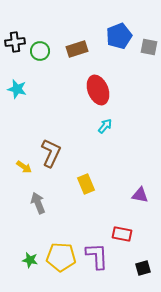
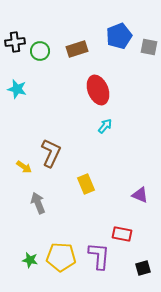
purple triangle: rotated 12 degrees clockwise
purple L-shape: moved 2 px right; rotated 8 degrees clockwise
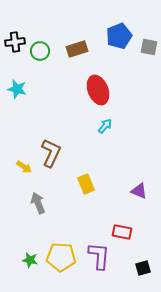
purple triangle: moved 1 px left, 4 px up
red rectangle: moved 2 px up
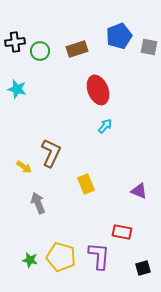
yellow pentagon: rotated 12 degrees clockwise
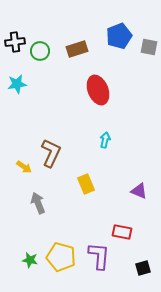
cyan star: moved 5 px up; rotated 24 degrees counterclockwise
cyan arrow: moved 14 px down; rotated 28 degrees counterclockwise
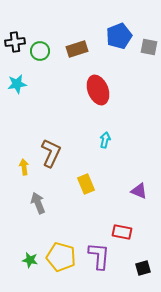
yellow arrow: rotated 133 degrees counterclockwise
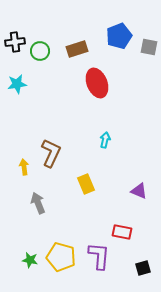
red ellipse: moved 1 px left, 7 px up
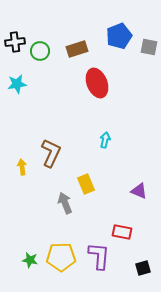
yellow arrow: moved 2 px left
gray arrow: moved 27 px right
yellow pentagon: rotated 16 degrees counterclockwise
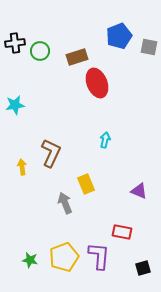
black cross: moved 1 px down
brown rectangle: moved 8 px down
cyan star: moved 2 px left, 21 px down
yellow pentagon: moved 3 px right; rotated 20 degrees counterclockwise
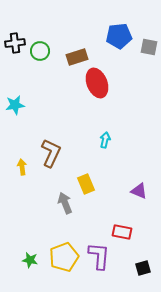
blue pentagon: rotated 15 degrees clockwise
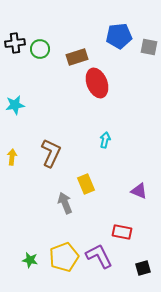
green circle: moved 2 px up
yellow arrow: moved 10 px left, 10 px up; rotated 14 degrees clockwise
purple L-shape: rotated 32 degrees counterclockwise
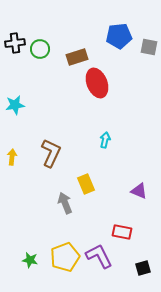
yellow pentagon: moved 1 px right
